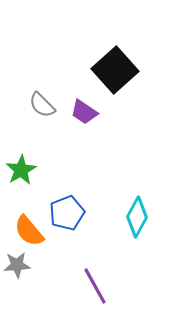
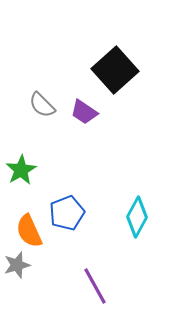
orange semicircle: rotated 16 degrees clockwise
gray star: rotated 12 degrees counterclockwise
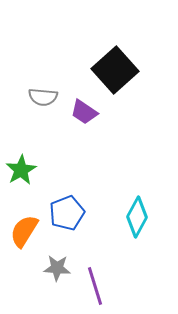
gray semicircle: moved 1 px right, 8 px up; rotated 40 degrees counterclockwise
orange semicircle: moved 5 px left; rotated 56 degrees clockwise
gray star: moved 40 px right, 3 px down; rotated 20 degrees clockwise
purple line: rotated 12 degrees clockwise
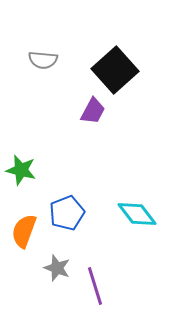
gray semicircle: moved 37 px up
purple trapezoid: moved 9 px right, 1 px up; rotated 96 degrees counterclockwise
green star: rotated 28 degrees counterclockwise
cyan diamond: moved 3 px up; rotated 66 degrees counterclockwise
orange semicircle: rotated 12 degrees counterclockwise
gray star: rotated 16 degrees clockwise
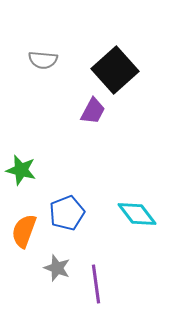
purple line: moved 1 px right, 2 px up; rotated 9 degrees clockwise
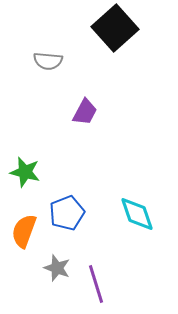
gray semicircle: moved 5 px right, 1 px down
black square: moved 42 px up
purple trapezoid: moved 8 px left, 1 px down
green star: moved 4 px right, 2 px down
cyan diamond: rotated 18 degrees clockwise
purple line: rotated 9 degrees counterclockwise
